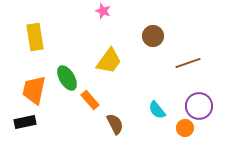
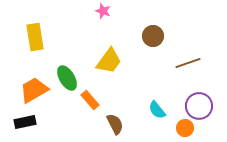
orange trapezoid: rotated 48 degrees clockwise
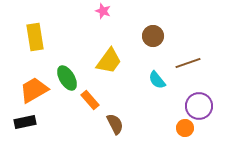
cyan semicircle: moved 30 px up
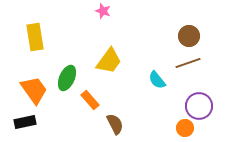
brown circle: moved 36 px right
green ellipse: rotated 55 degrees clockwise
orange trapezoid: rotated 84 degrees clockwise
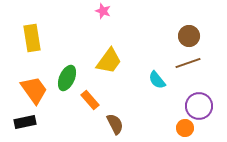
yellow rectangle: moved 3 px left, 1 px down
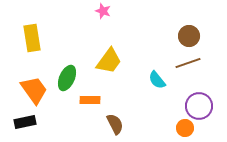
orange rectangle: rotated 48 degrees counterclockwise
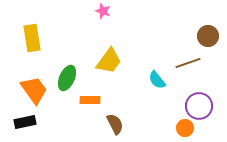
brown circle: moved 19 px right
